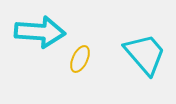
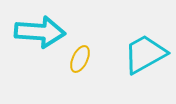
cyan trapezoid: rotated 78 degrees counterclockwise
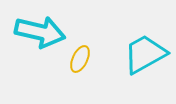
cyan arrow: rotated 9 degrees clockwise
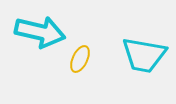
cyan trapezoid: moved 1 px left, 1 px down; rotated 141 degrees counterclockwise
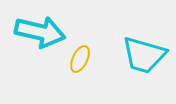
cyan trapezoid: rotated 6 degrees clockwise
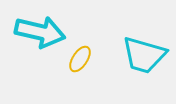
yellow ellipse: rotated 8 degrees clockwise
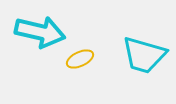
yellow ellipse: rotated 32 degrees clockwise
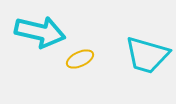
cyan trapezoid: moved 3 px right
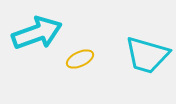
cyan arrow: moved 3 px left, 1 px down; rotated 33 degrees counterclockwise
